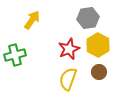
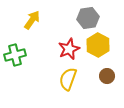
brown circle: moved 8 px right, 4 px down
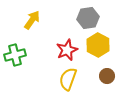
red star: moved 2 px left, 1 px down
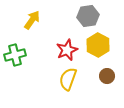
gray hexagon: moved 2 px up
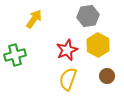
yellow arrow: moved 2 px right, 1 px up
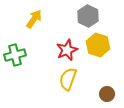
gray hexagon: rotated 25 degrees counterclockwise
yellow hexagon: rotated 10 degrees counterclockwise
brown circle: moved 18 px down
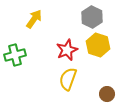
gray hexagon: moved 4 px right, 1 px down
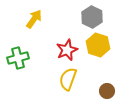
green cross: moved 3 px right, 3 px down
brown circle: moved 3 px up
